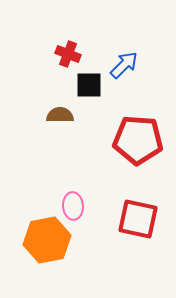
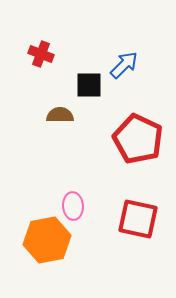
red cross: moved 27 px left
red pentagon: moved 1 px up; rotated 21 degrees clockwise
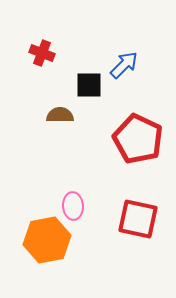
red cross: moved 1 px right, 1 px up
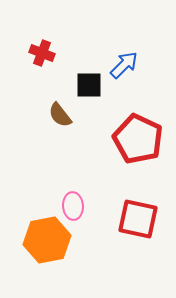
brown semicircle: rotated 128 degrees counterclockwise
